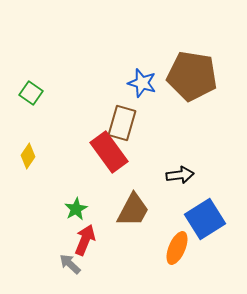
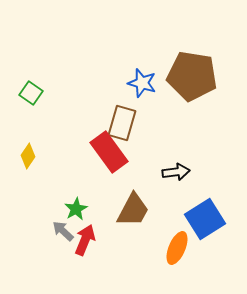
black arrow: moved 4 px left, 3 px up
gray arrow: moved 7 px left, 33 px up
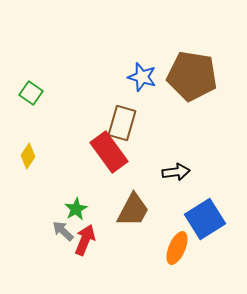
blue star: moved 6 px up
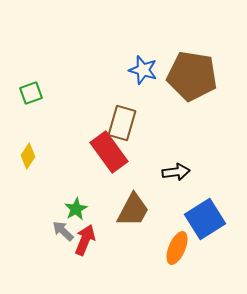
blue star: moved 1 px right, 7 px up
green square: rotated 35 degrees clockwise
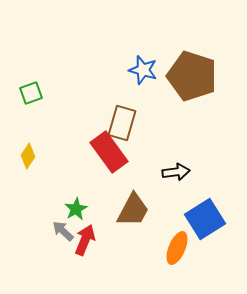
brown pentagon: rotated 9 degrees clockwise
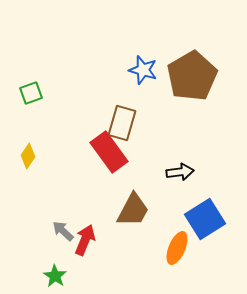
brown pentagon: rotated 24 degrees clockwise
black arrow: moved 4 px right
green star: moved 21 px left, 67 px down; rotated 10 degrees counterclockwise
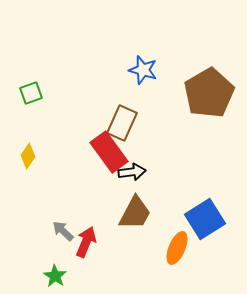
brown pentagon: moved 17 px right, 17 px down
brown rectangle: rotated 8 degrees clockwise
black arrow: moved 48 px left
brown trapezoid: moved 2 px right, 3 px down
red arrow: moved 1 px right, 2 px down
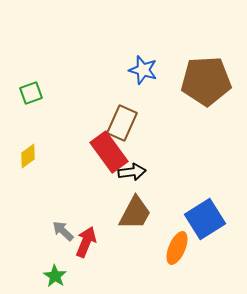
brown pentagon: moved 3 px left, 12 px up; rotated 27 degrees clockwise
yellow diamond: rotated 20 degrees clockwise
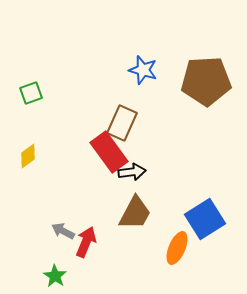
gray arrow: rotated 15 degrees counterclockwise
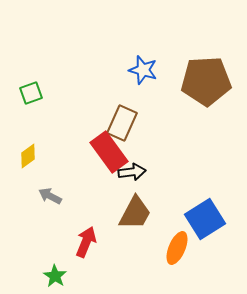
gray arrow: moved 13 px left, 35 px up
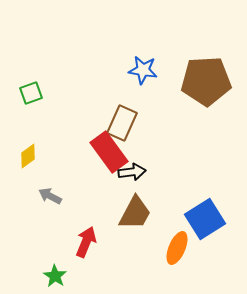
blue star: rotated 8 degrees counterclockwise
